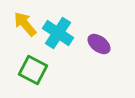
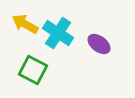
yellow arrow: rotated 20 degrees counterclockwise
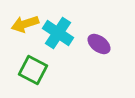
yellow arrow: rotated 48 degrees counterclockwise
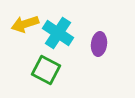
purple ellipse: rotated 60 degrees clockwise
green square: moved 13 px right
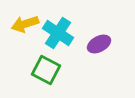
purple ellipse: rotated 55 degrees clockwise
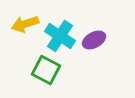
cyan cross: moved 2 px right, 3 px down
purple ellipse: moved 5 px left, 4 px up
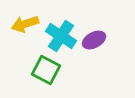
cyan cross: moved 1 px right
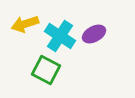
cyan cross: moved 1 px left
purple ellipse: moved 6 px up
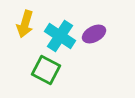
yellow arrow: rotated 56 degrees counterclockwise
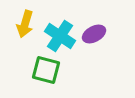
green square: rotated 12 degrees counterclockwise
